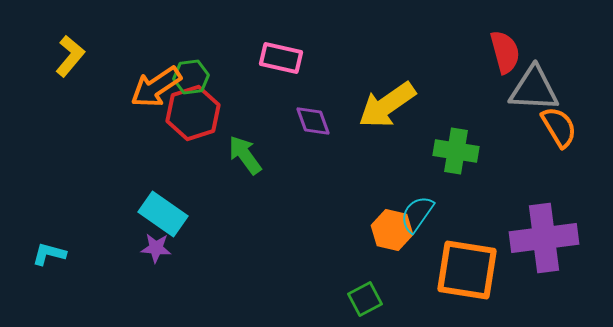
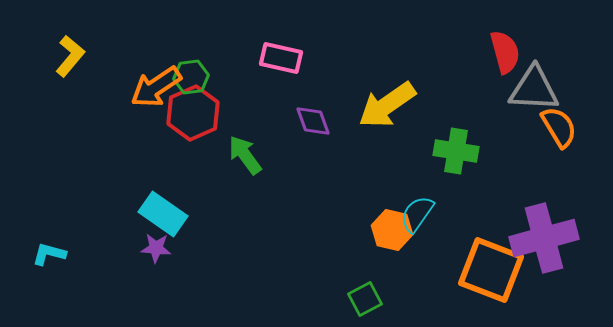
red hexagon: rotated 6 degrees counterclockwise
purple cross: rotated 8 degrees counterclockwise
orange square: moved 24 px right; rotated 12 degrees clockwise
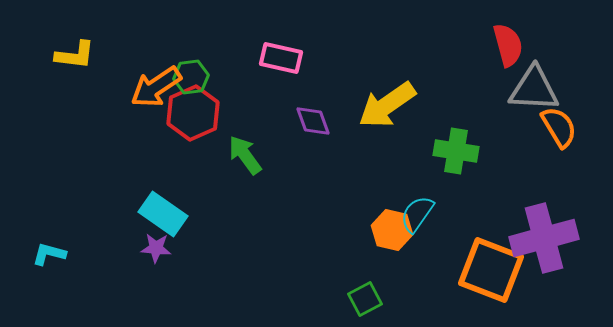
red semicircle: moved 3 px right, 7 px up
yellow L-shape: moved 5 px right, 1 px up; rotated 57 degrees clockwise
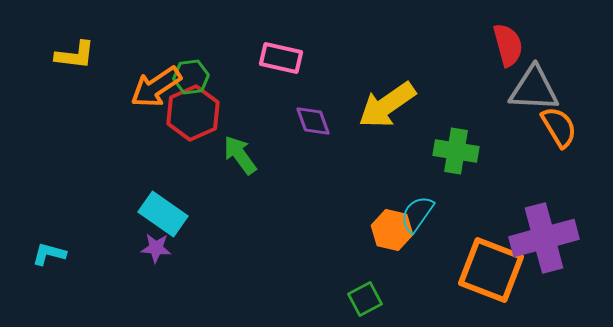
green arrow: moved 5 px left
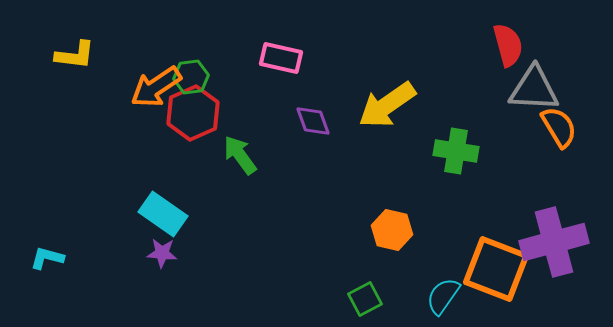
cyan semicircle: moved 26 px right, 82 px down
purple cross: moved 10 px right, 4 px down
purple star: moved 6 px right, 5 px down
cyan L-shape: moved 2 px left, 4 px down
orange square: moved 5 px right, 1 px up
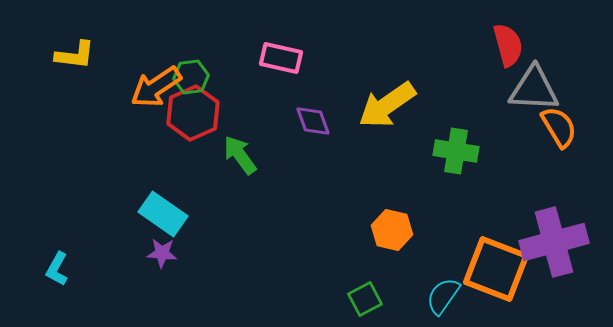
cyan L-shape: moved 10 px right, 11 px down; rotated 76 degrees counterclockwise
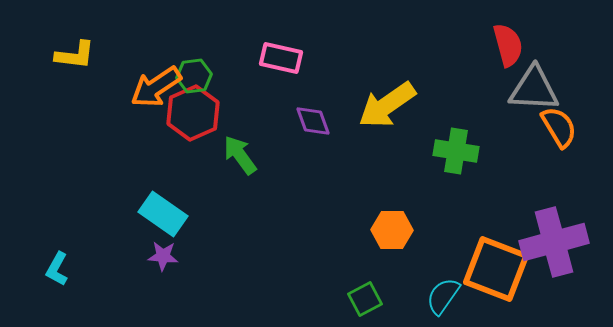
green hexagon: moved 3 px right, 1 px up
orange hexagon: rotated 12 degrees counterclockwise
purple star: moved 1 px right, 3 px down
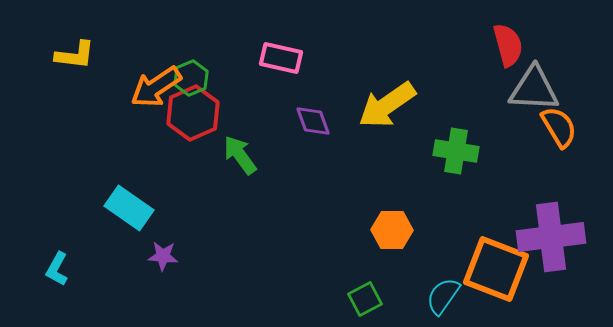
green hexagon: moved 3 px left, 2 px down; rotated 16 degrees counterclockwise
cyan rectangle: moved 34 px left, 6 px up
purple cross: moved 3 px left, 5 px up; rotated 8 degrees clockwise
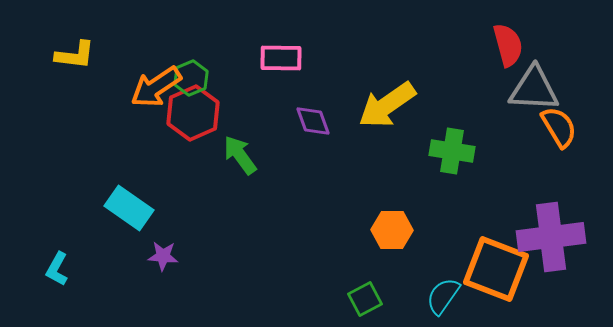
pink rectangle: rotated 12 degrees counterclockwise
green cross: moved 4 px left
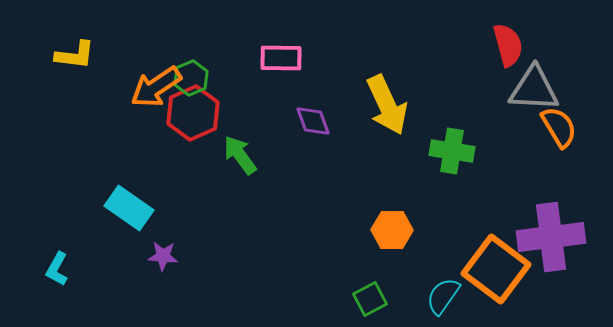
yellow arrow: rotated 80 degrees counterclockwise
orange square: rotated 16 degrees clockwise
green square: moved 5 px right
